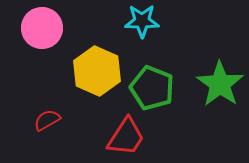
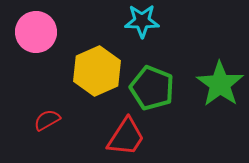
pink circle: moved 6 px left, 4 px down
yellow hexagon: rotated 12 degrees clockwise
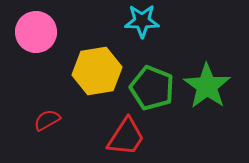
yellow hexagon: rotated 15 degrees clockwise
green star: moved 13 px left, 2 px down
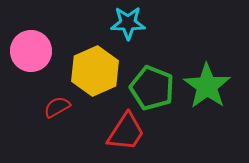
cyan star: moved 14 px left, 2 px down
pink circle: moved 5 px left, 19 px down
yellow hexagon: moved 2 px left; rotated 15 degrees counterclockwise
red semicircle: moved 10 px right, 13 px up
red trapezoid: moved 5 px up
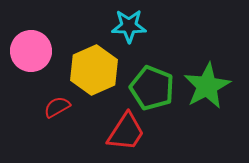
cyan star: moved 1 px right, 3 px down
yellow hexagon: moved 1 px left, 1 px up
green star: rotated 9 degrees clockwise
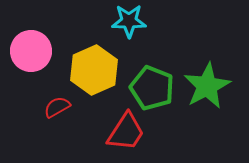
cyan star: moved 5 px up
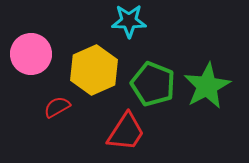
pink circle: moved 3 px down
green pentagon: moved 1 px right, 4 px up
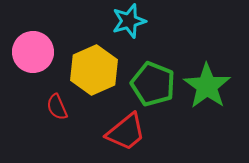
cyan star: rotated 16 degrees counterclockwise
pink circle: moved 2 px right, 2 px up
green star: rotated 9 degrees counterclockwise
red semicircle: rotated 84 degrees counterclockwise
red trapezoid: rotated 18 degrees clockwise
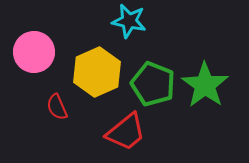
cyan star: rotated 28 degrees clockwise
pink circle: moved 1 px right
yellow hexagon: moved 3 px right, 2 px down
green star: moved 2 px left, 1 px up
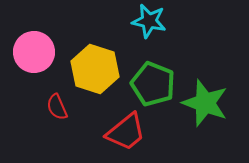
cyan star: moved 20 px right
yellow hexagon: moved 2 px left, 3 px up; rotated 18 degrees counterclockwise
green star: moved 18 px down; rotated 15 degrees counterclockwise
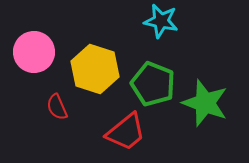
cyan star: moved 12 px right
